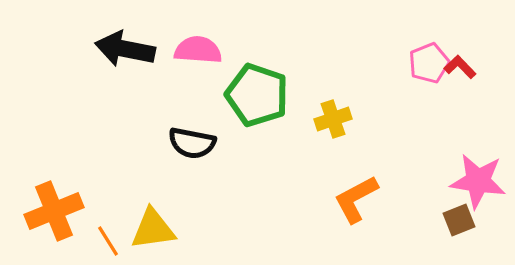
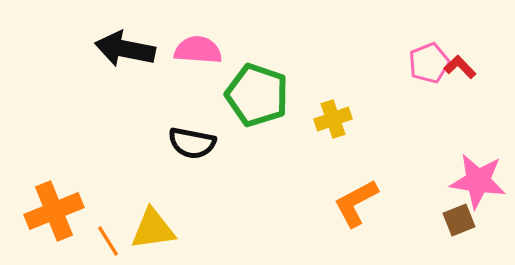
orange L-shape: moved 4 px down
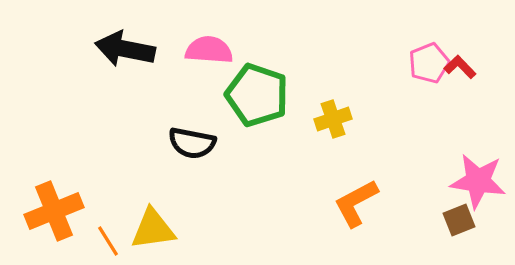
pink semicircle: moved 11 px right
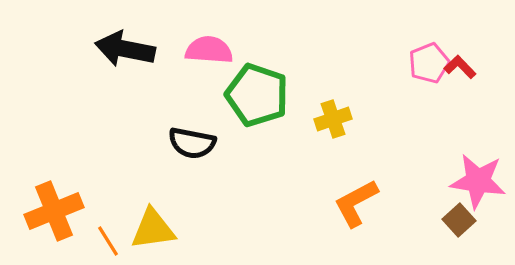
brown square: rotated 20 degrees counterclockwise
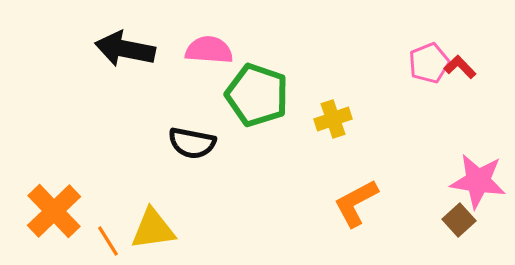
orange cross: rotated 22 degrees counterclockwise
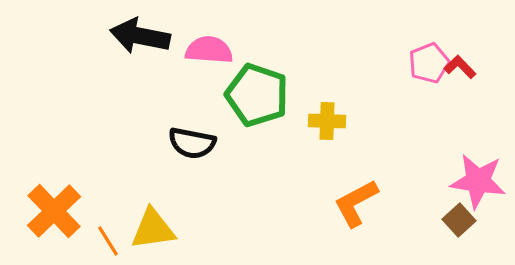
black arrow: moved 15 px right, 13 px up
yellow cross: moved 6 px left, 2 px down; rotated 21 degrees clockwise
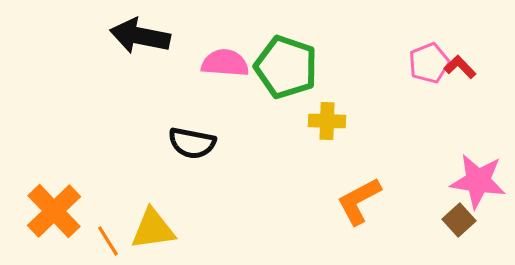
pink semicircle: moved 16 px right, 13 px down
green pentagon: moved 29 px right, 28 px up
orange L-shape: moved 3 px right, 2 px up
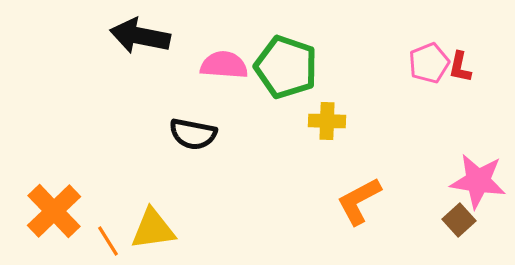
pink semicircle: moved 1 px left, 2 px down
red L-shape: rotated 124 degrees counterclockwise
black semicircle: moved 1 px right, 9 px up
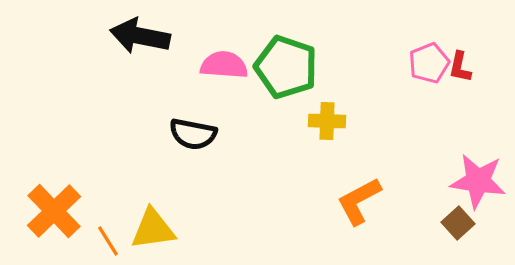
brown square: moved 1 px left, 3 px down
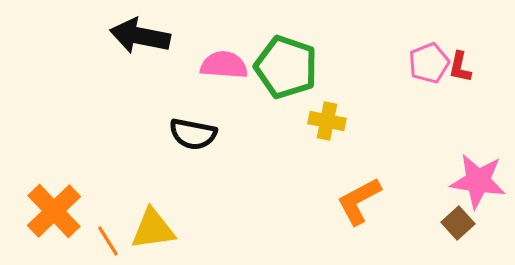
yellow cross: rotated 9 degrees clockwise
